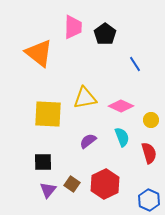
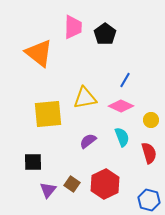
blue line: moved 10 px left, 16 px down; rotated 63 degrees clockwise
yellow square: rotated 8 degrees counterclockwise
black square: moved 10 px left
blue hexagon: rotated 10 degrees counterclockwise
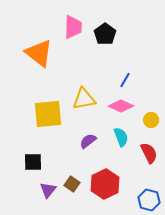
yellow triangle: moved 1 px left, 1 px down
cyan semicircle: moved 1 px left
red semicircle: rotated 10 degrees counterclockwise
